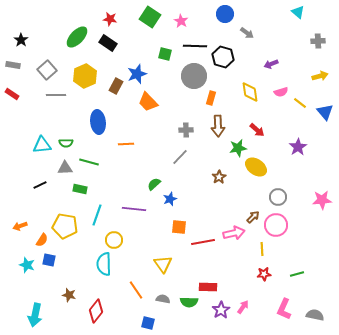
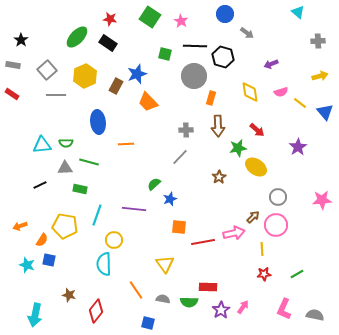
yellow triangle at (163, 264): moved 2 px right
green line at (297, 274): rotated 16 degrees counterclockwise
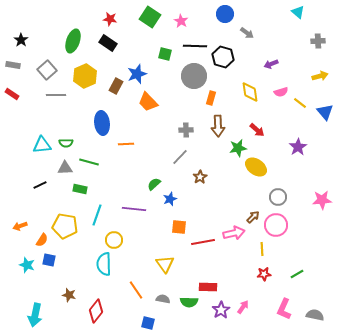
green ellipse at (77, 37): moved 4 px left, 4 px down; rotated 25 degrees counterclockwise
blue ellipse at (98, 122): moved 4 px right, 1 px down
brown star at (219, 177): moved 19 px left
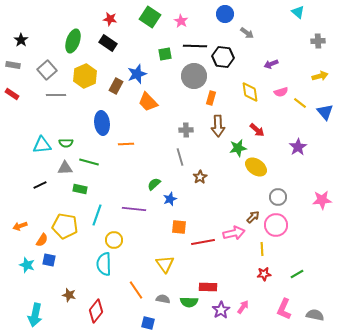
green square at (165, 54): rotated 24 degrees counterclockwise
black hexagon at (223, 57): rotated 10 degrees counterclockwise
gray line at (180, 157): rotated 60 degrees counterclockwise
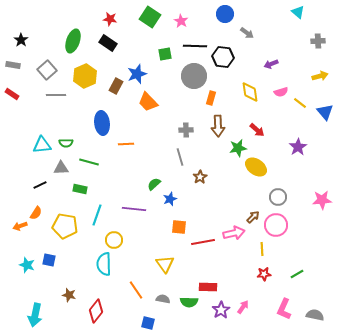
gray triangle at (65, 168): moved 4 px left
orange semicircle at (42, 240): moved 6 px left, 27 px up
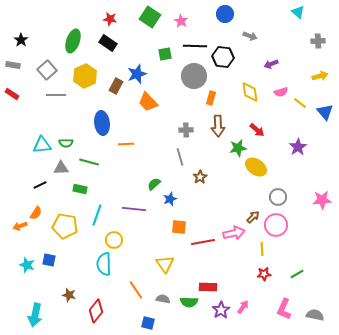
gray arrow at (247, 33): moved 3 px right, 3 px down; rotated 16 degrees counterclockwise
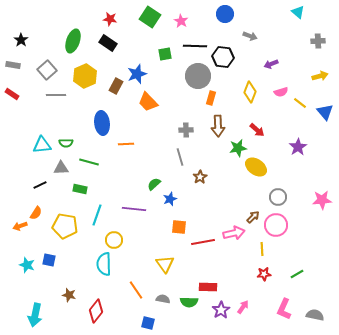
gray circle at (194, 76): moved 4 px right
yellow diamond at (250, 92): rotated 30 degrees clockwise
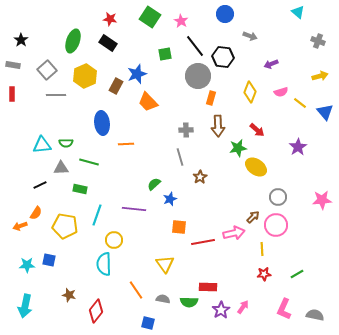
gray cross at (318, 41): rotated 24 degrees clockwise
black line at (195, 46): rotated 50 degrees clockwise
red rectangle at (12, 94): rotated 56 degrees clockwise
cyan star at (27, 265): rotated 21 degrees counterclockwise
cyan arrow at (35, 315): moved 10 px left, 9 px up
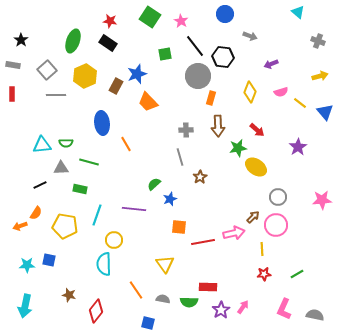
red star at (110, 19): moved 2 px down
orange line at (126, 144): rotated 63 degrees clockwise
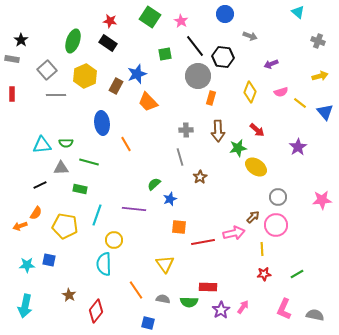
gray rectangle at (13, 65): moved 1 px left, 6 px up
brown arrow at (218, 126): moved 5 px down
brown star at (69, 295): rotated 16 degrees clockwise
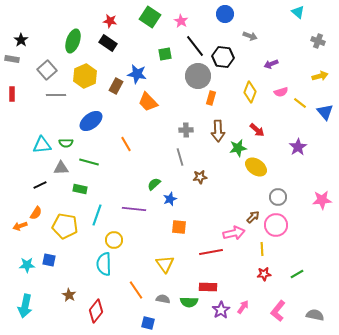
blue star at (137, 74): rotated 30 degrees clockwise
blue ellipse at (102, 123): moved 11 px left, 2 px up; rotated 60 degrees clockwise
brown star at (200, 177): rotated 24 degrees clockwise
red line at (203, 242): moved 8 px right, 10 px down
pink L-shape at (284, 309): moved 6 px left, 2 px down; rotated 15 degrees clockwise
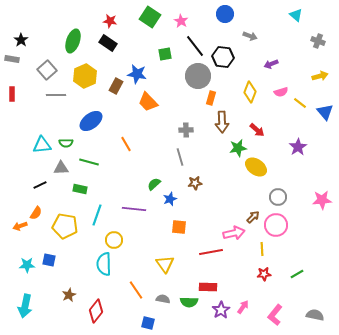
cyan triangle at (298, 12): moved 2 px left, 3 px down
brown arrow at (218, 131): moved 4 px right, 9 px up
brown star at (200, 177): moved 5 px left, 6 px down
brown star at (69, 295): rotated 16 degrees clockwise
pink L-shape at (278, 311): moved 3 px left, 4 px down
